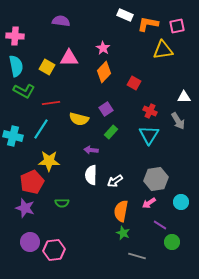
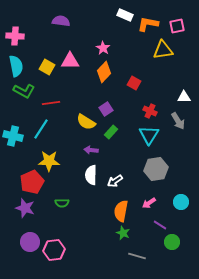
pink triangle: moved 1 px right, 3 px down
yellow semicircle: moved 7 px right, 3 px down; rotated 18 degrees clockwise
gray hexagon: moved 10 px up
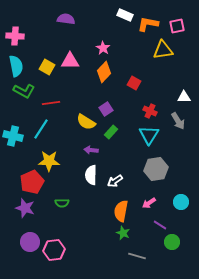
purple semicircle: moved 5 px right, 2 px up
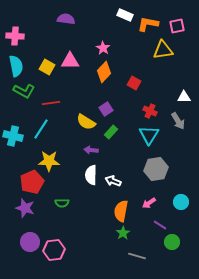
white arrow: moved 2 px left; rotated 56 degrees clockwise
green star: rotated 16 degrees clockwise
